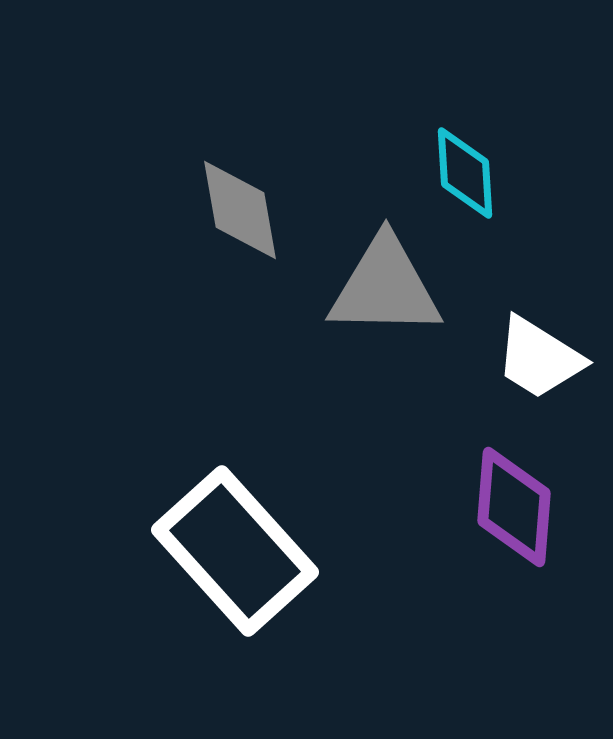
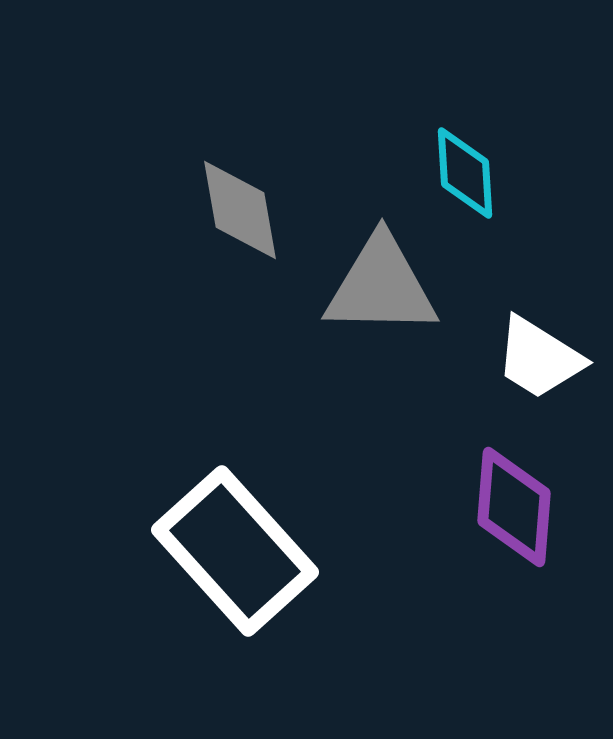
gray triangle: moved 4 px left, 1 px up
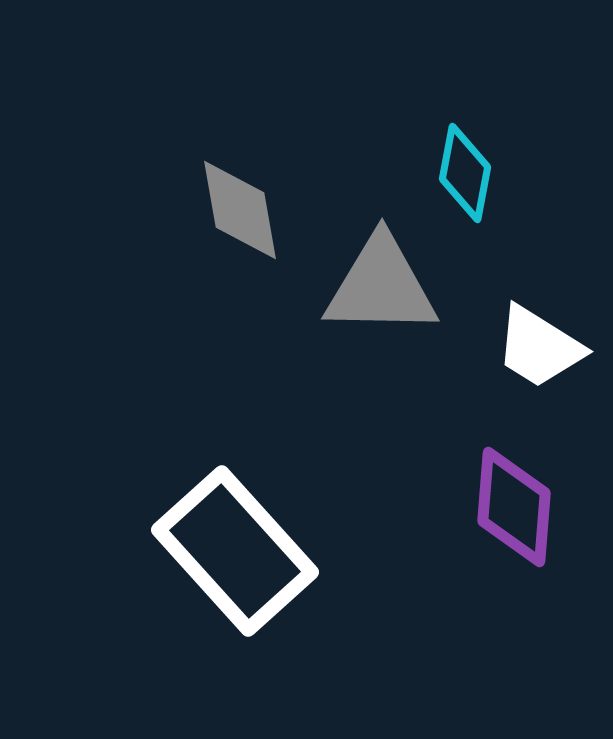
cyan diamond: rotated 14 degrees clockwise
white trapezoid: moved 11 px up
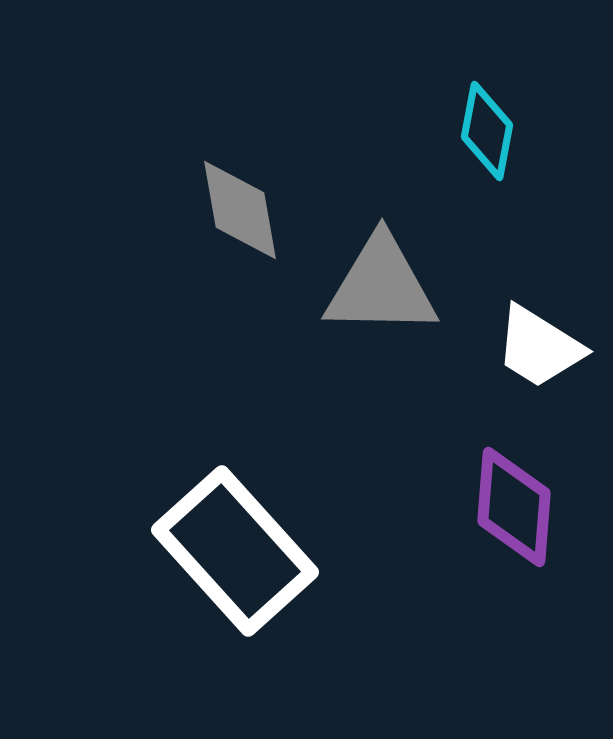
cyan diamond: moved 22 px right, 42 px up
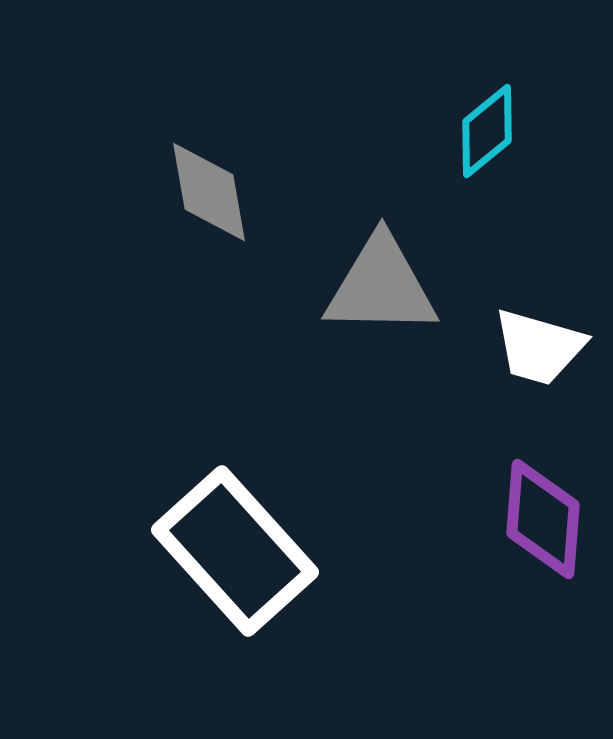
cyan diamond: rotated 40 degrees clockwise
gray diamond: moved 31 px left, 18 px up
white trapezoid: rotated 16 degrees counterclockwise
purple diamond: moved 29 px right, 12 px down
